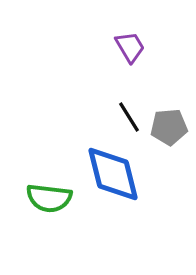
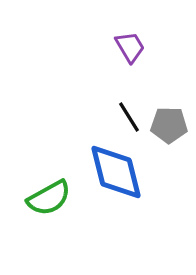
gray pentagon: moved 2 px up; rotated 6 degrees clockwise
blue diamond: moved 3 px right, 2 px up
green semicircle: rotated 36 degrees counterclockwise
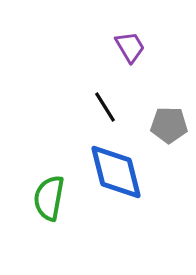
black line: moved 24 px left, 10 px up
green semicircle: rotated 129 degrees clockwise
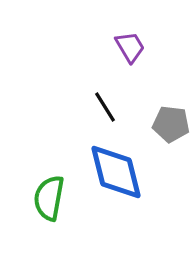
gray pentagon: moved 2 px right, 1 px up; rotated 6 degrees clockwise
